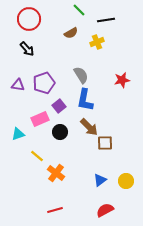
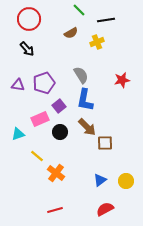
brown arrow: moved 2 px left
red semicircle: moved 1 px up
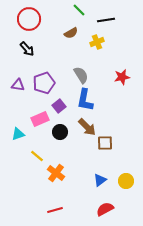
red star: moved 3 px up
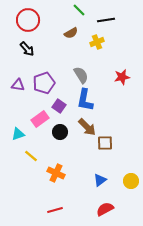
red circle: moved 1 px left, 1 px down
purple square: rotated 16 degrees counterclockwise
pink rectangle: rotated 12 degrees counterclockwise
yellow line: moved 6 px left
orange cross: rotated 12 degrees counterclockwise
yellow circle: moved 5 px right
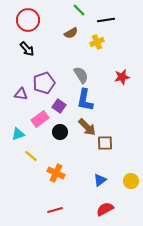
purple triangle: moved 3 px right, 9 px down
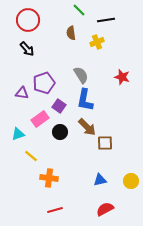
brown semicircle: rotated 112 degrees clockwise
red star: rotated 28 degrees clockwise
purple triangle: moved 1 px right, 1 px up
orange cross: moved 7 px left, 5 px down; rotated 18 degrees counterclockwise
blue triangle: rotated 24 degrees clockwise
